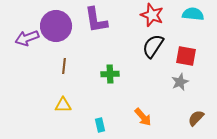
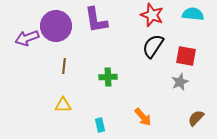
green cross: moved 2 px left, 3 px down
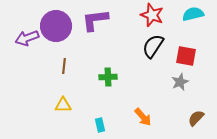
cyan semicircle: rotated 20 degrees counterclockwise
purple L-shape: moved 1 px left; rotated 92 degrees clockwise
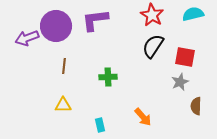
red star: rotated 10 degrees clockwise
red square: moved 1 px left, 1 px down
brown semicircle: moved 12 px up; rotated 42 degrees counterclockwise
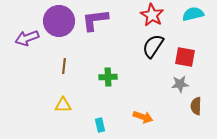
purple circle: moved 3 px right, 5 px up
gray star: moved 2 px down; rotated 18 degrees clockwise
orange arrow: rotated 30 degrees counterclockwise
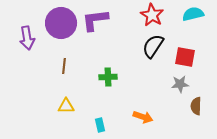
purple circle: moved 2 px right, 2 px down
purple arrow: rotated 80 degrees counterclockwise
yellow triangle: moved 3 px right, 1 px down
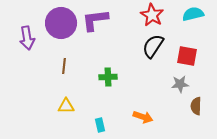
red square: moved 2 px right, 1 px up
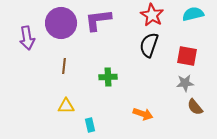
purple L-shape: moved 3 px right
black semicircle: moved 4 px left, 1 px up; rotated 15 degrees counterclockwise
gray star: moved 5 px right, 1 px up
brown semicircle: moved 1 px left, 1 px down; rotated 42 degrees counterclockwise
orange arrow: moved 3 px up
cyan rectangle: moved 10 px left
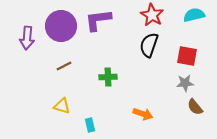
cyan semicircle: moved 1 px right, 1 px down
purple circle: moved 3 px down
purple arrow: rotated 15 degrees clockwise
brown line: rotated 56 degrees clockwise
yellow triangle: moved 4 px left; rotated 18 degrees clockwise
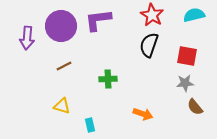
green cross: moved 2 px down
